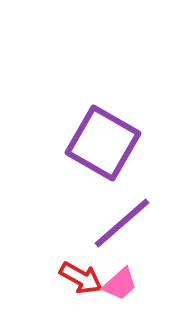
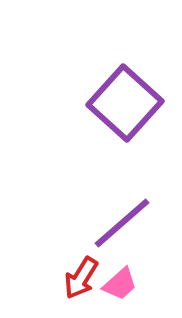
purple square: moved 22 px right, 40 px up; rotated 12 degrees clockwise
red arrow: rotated 93 degrees clockwise
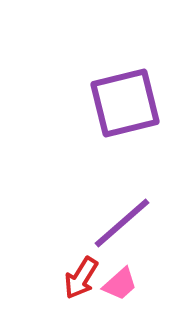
purple square: rotated 34 degrees clockwise
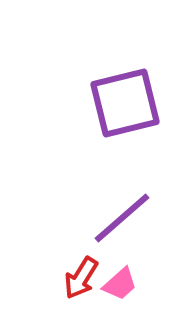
purple line: moved 5 px up
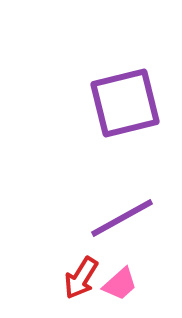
purple line: rotated 12 degrees clockwise
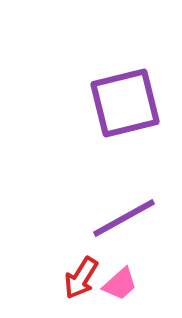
purple line: moved 2 px right
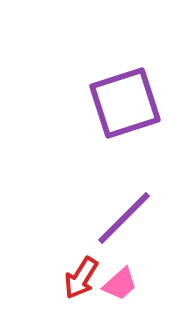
purple square: rotated 4 degrees counterclockwise
purple line: rotated 16 degrees counterclockwise
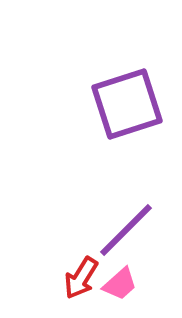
purple square: moved 2 px right, 1 px down
purple line: moved 2 px right, 12 px down
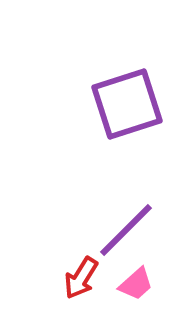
pink trapezoid: moved 16 px right
